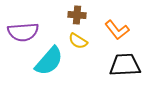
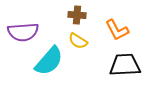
orange L-shape: rotated 10 degrees clockwise
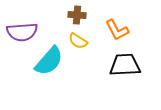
purple semicircle: moved 1 px left
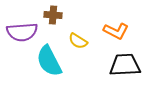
brown cross: moved 24 px left
orange L-shape: moved 1 px left, 1 px down; rotated 35 degrees counterclockwise
cyan semicircle: rotated 112 degrees clockwise
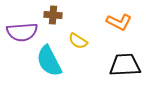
orange L-shape: moved 3 px right, 9 px up
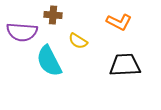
purple semicircle: rotated 8 degrees clockwise
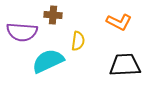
yellow semicircle: rotated 114 degrees counterclockwise
cyan semicircle: moved 1 px left; rotated 92 degrees clockwise
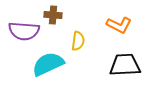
orange L-shape: moved 3 px down
purple semicircle: moved 2 px right, 1 px up
cyan semicircle: moved 3 px down
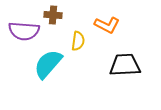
orange L-shape: moved 12 px left
cyan semicircle: rotated 24 degrees counterclockwise
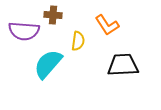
orange L-shape: rotated 30 degrees clockwise
black trapezoid: moved 2 px left
